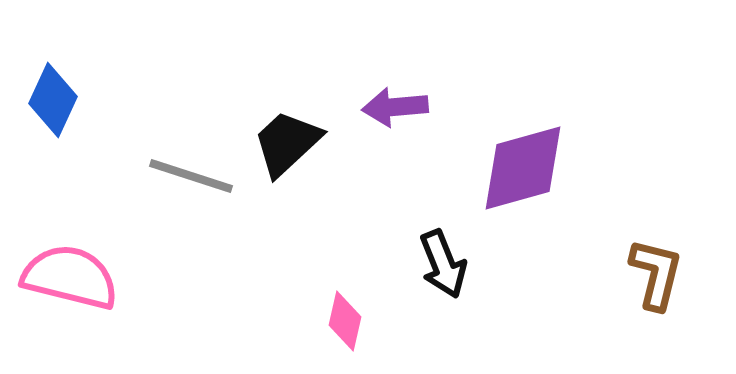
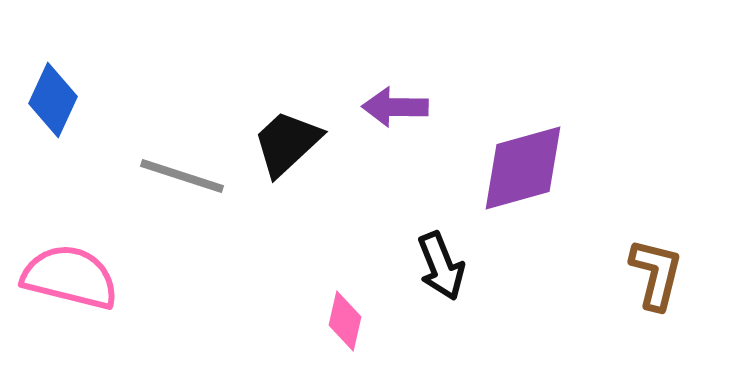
purple arrow: rotated 6 degrees clockwise
gray line: moved 9 px left
black arrow: moved 2 px left, 2 px down
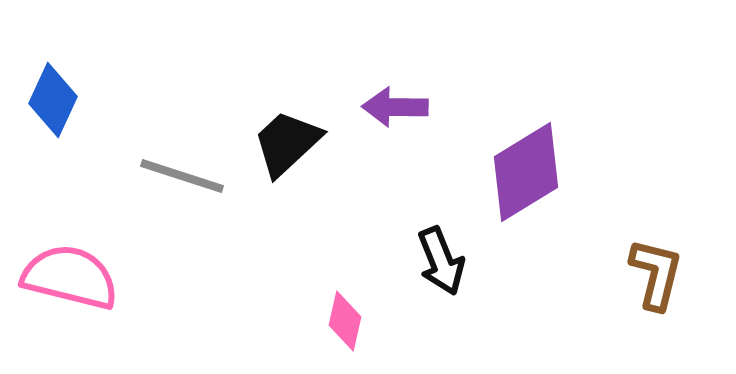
purple diamond: moved 3 px right, 4 px down; rotated 16 degrees counterclockwise
black arrow: moved 5 px up
